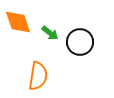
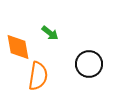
orange diamond: moved 25 px down; rotated 8 degrees clockwise
black circle: moved 9 px right, 22 px down
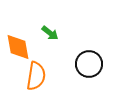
orange semicircle: moved 2 px left
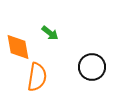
black circle: moved 3 px right, 3 px down
orange semicircle: moved 1 px right, 1 px down
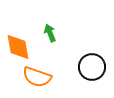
green arrow: rotated 150 degrees counterclockwise
orange semicircle: rotated 100 degrees clockwise
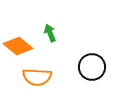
orange diamond: moved 1 px up; rotated 40 degrees counterclockwise
orange semicircle: rotated 16 degrees counterclockwise
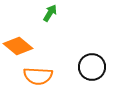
green arrow: moved 20 px up; rotated 54 degrees clockwise
orange semicircle: moved 1 px right, 1 px up
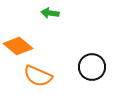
green arrow: rotated 114 degrees counterclockwise
orange semicircle: rotated 20 degrees clockwise
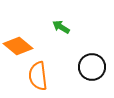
green arrow: moved 11 px right, 14 px down; rotated 24 degrees clockwise
orange semicircle: rotated 60 degrees clockwise
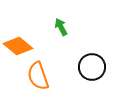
green arrow: rotated 30 degrees clockwise
orange semicircle: rotated 12 degrees counterclockwise
